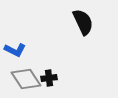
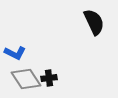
black semicircle: moved 11 px right
blue L-shape: moved 3 px down
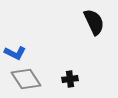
black cross: moved 21 px right, 1 px down
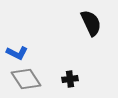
black semicircle: moved 3 px left, 1 px down
blue L-shape: moved 2 px right
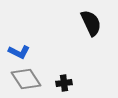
blue L-shape: moved 2 px right, 1 px up
black cross: moved 6 px left, 4 px down
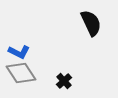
gray diamond: moved 5 px left, 6 px up
black cross: moved 2 px up; rotated 35 degrees counterclockwise
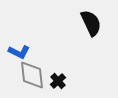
gray diamond: moved 11 px right, 2 px down; rotated 28 degrees clockwise
black cross: moved 6 px left
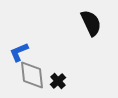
blue L-shape: rotated 130 degrees clockwise
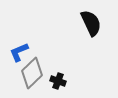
gray diamond: moved 2 px up; rotated 52 degrees clockwise
black cross: rotated 28 degrees counterclockwise
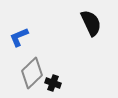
blue L-shape: moved 15 px up
black cross: moved 5 px left, 2 px down
